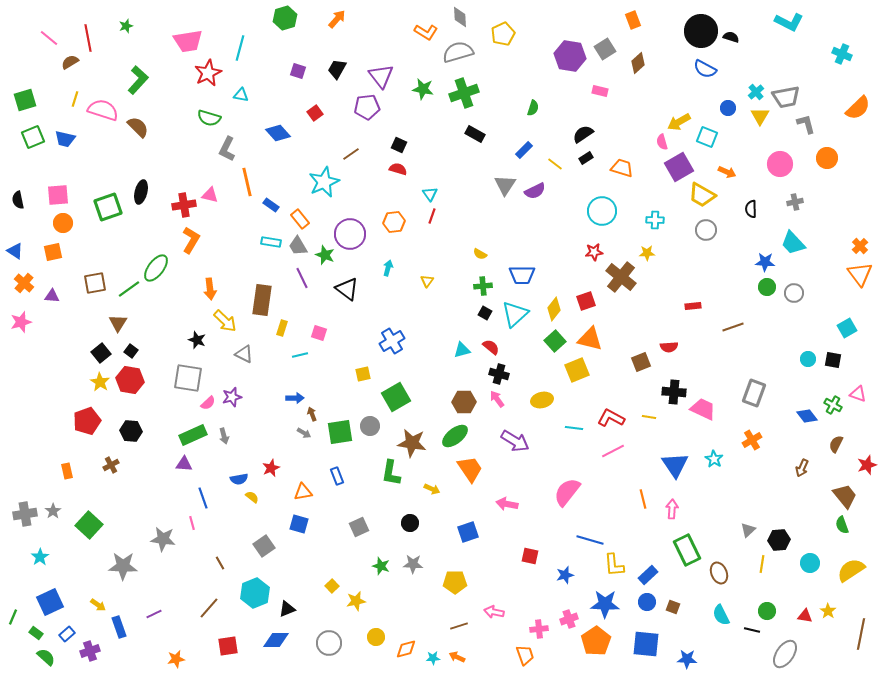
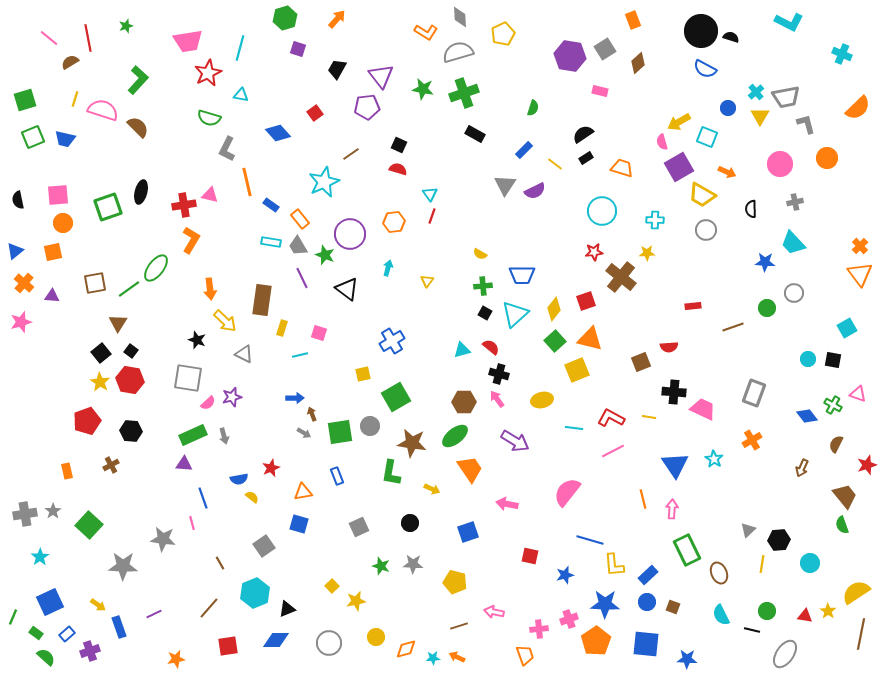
purple square at (298, 71): moved 22 px up
blue triangle at (15, 251): rotated 48 degrees clockwise
green circle at (767, 287): moved 21 px down
yellow semicircle at (851, 570): moved 5 px right, 22 px down
yellow pentagon at (455, 582): rotated 15 degrees clockwise
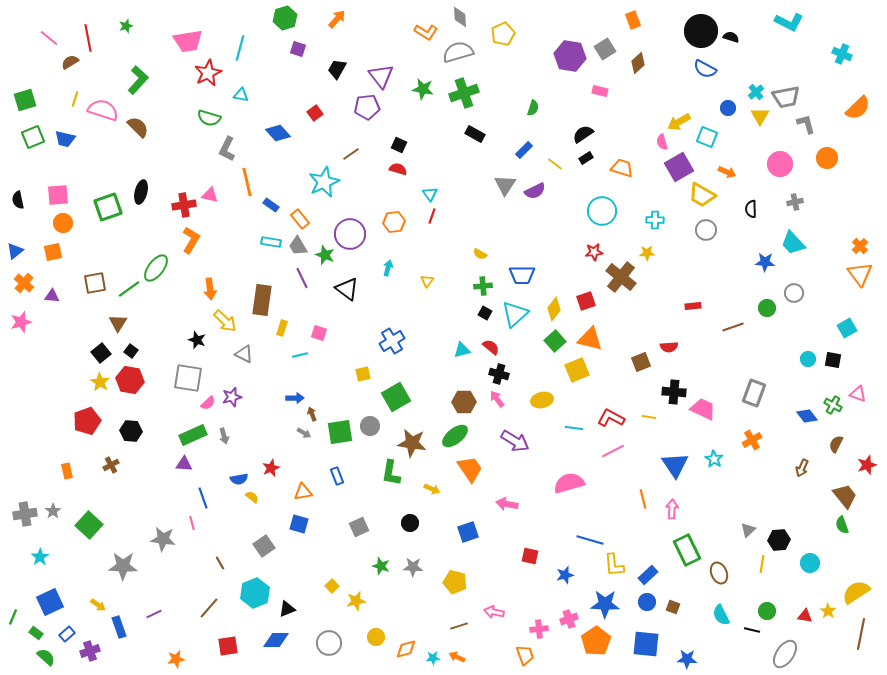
pink semicircle at (567, 492): moved 2 px right, 9 px up; rotated 36 degrees clockwise
gray star at (413, 564): moved 3 px down
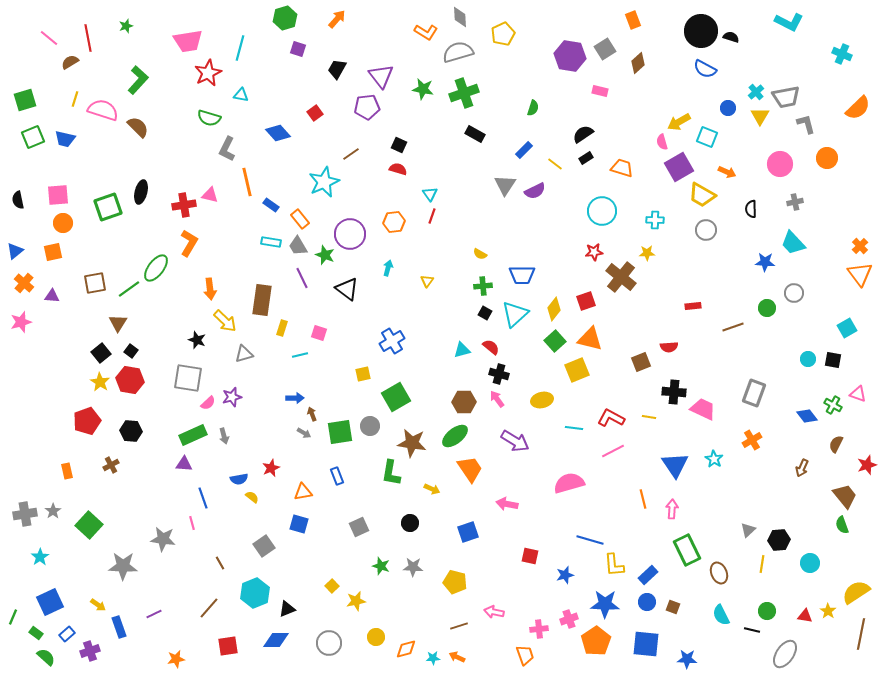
orange L-shape at (191, 240): moved 2 px left, 3 px down
gray triangle at (244, 354): rotated 42 degrees counterclockwise
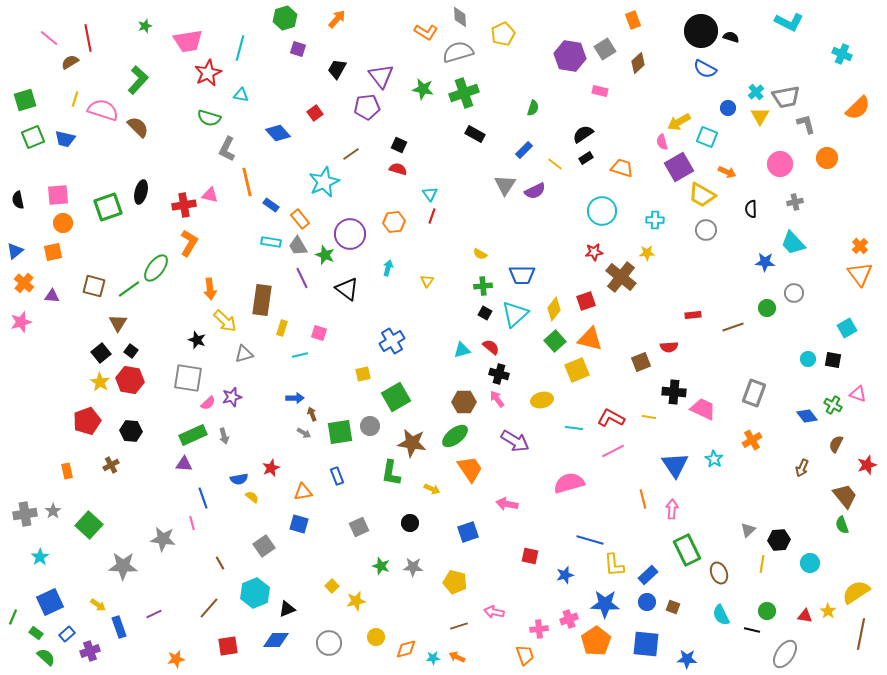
green star at (126, 26): moved 19 px right
brown square at (95, 283): moved 1 px left, 3 px down; rotated 25 degrees clockwise
red rectangle at (693, 306): moved 9 px down
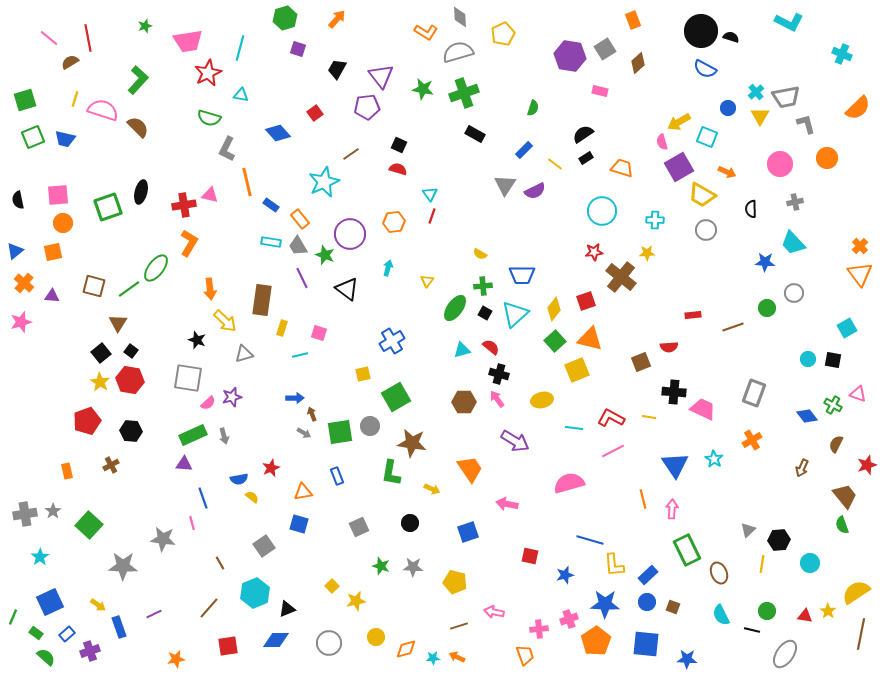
green ellipse at (455, 436): moved 128 px up; rotated 16 degrees counterclockwise
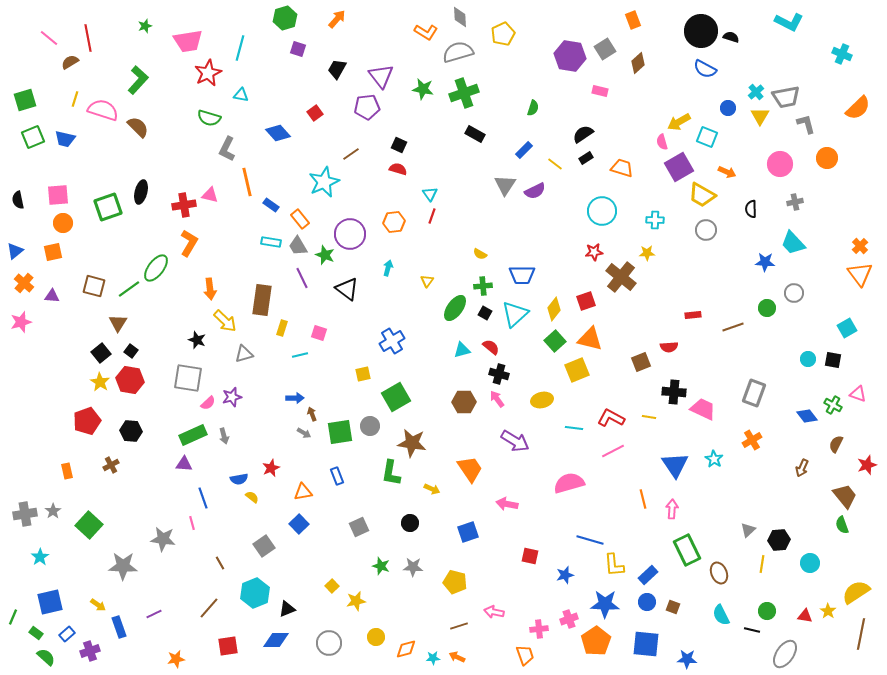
blue square at (299, 524): rotated 30 degrees clockwise
blue square at (50, 602): rotated 12 degrees clockwise
